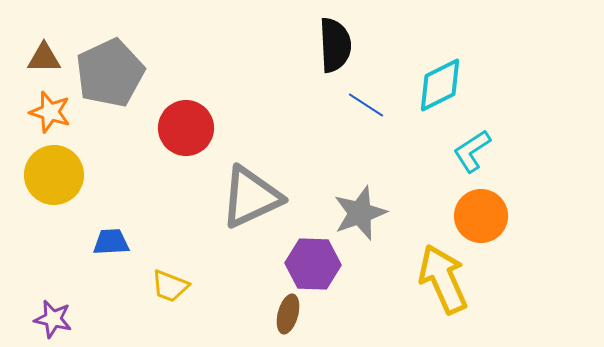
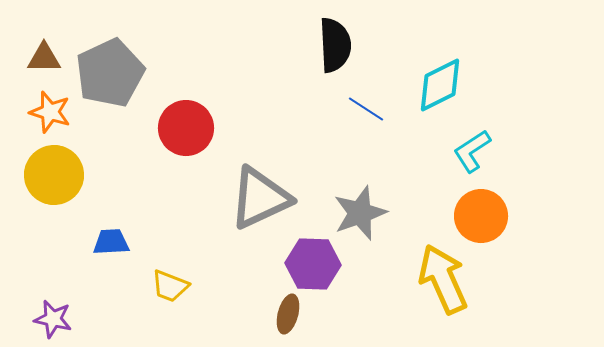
blue line: moved 4 px down
gray triangle: moved 9 px right, 1 px down
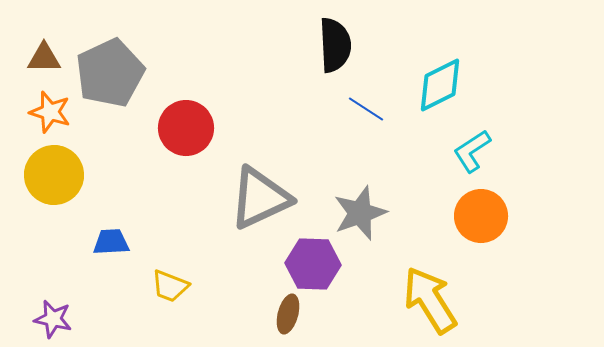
yellow arrow: moved 13 px left, 21 px down; rotated 8 degrees counterclockwise
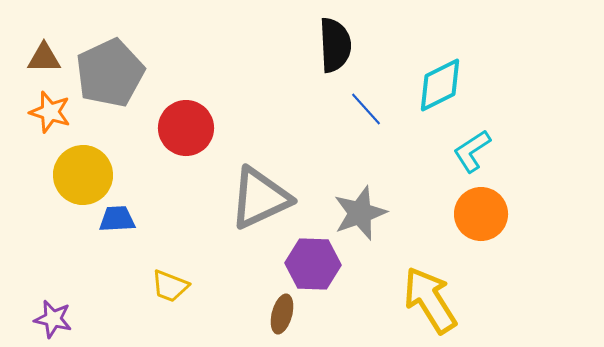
blue line: rotated 15 degrees clockwise
yellow circle: moved 29 px right
orange circle: moved 2 px up
blue trapezoid: moved 6 px right, 23 px up
brown ellipse: moved 6 px left
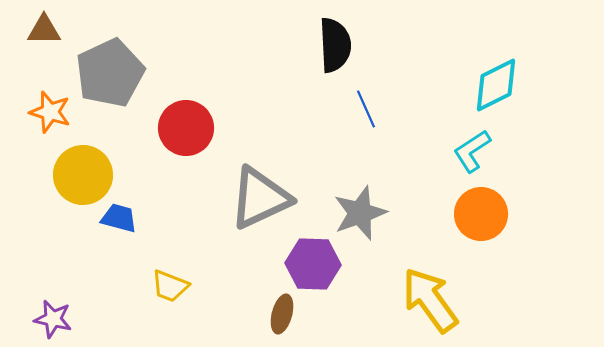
brown triangle: moved 28 px up
cyan diamond: moved 56 px right
blue line: rotated 18 degrees clockwise
blue trapezoid: moved 2 px right, 1 px up; rotated 18 degrees clockwise
yellow arrow: rotated 4 degrees counterclockwise
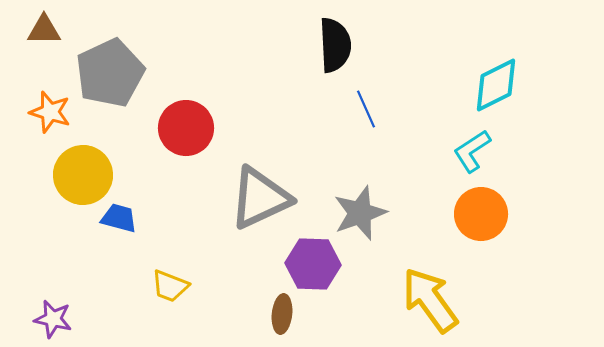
brown ellipse: rotated 9 degrees counterclockwise
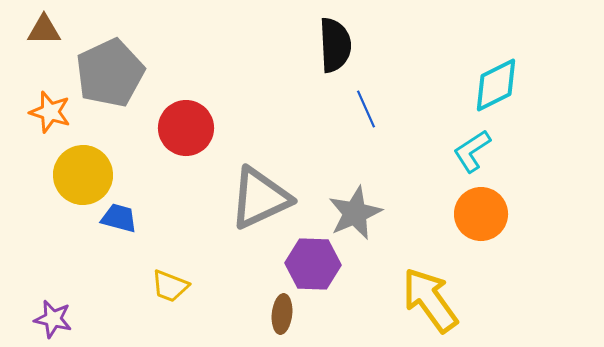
gray star: moved 5 px left; rotated 4 degrees counterclockwise
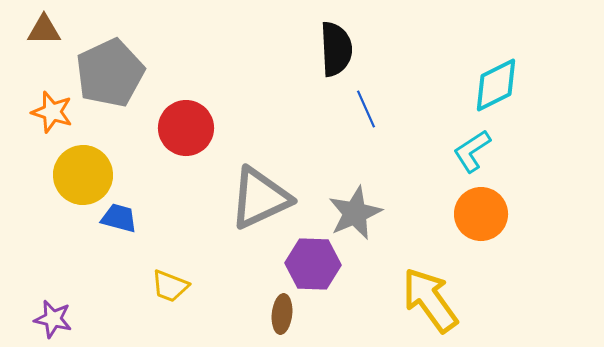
black semicircle: moved 1 px right, 4 px down
orange star: moved 2 px right
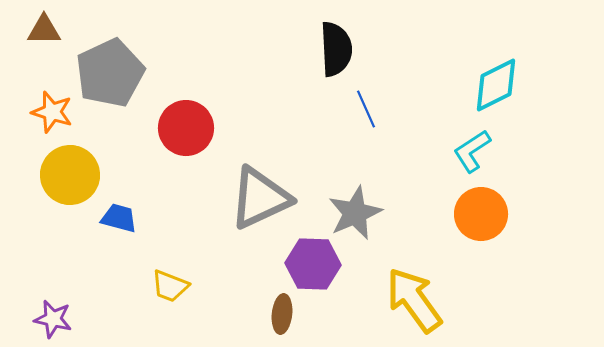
yellow circle: moved 13 px left
yellow arrow: moved 16 px left
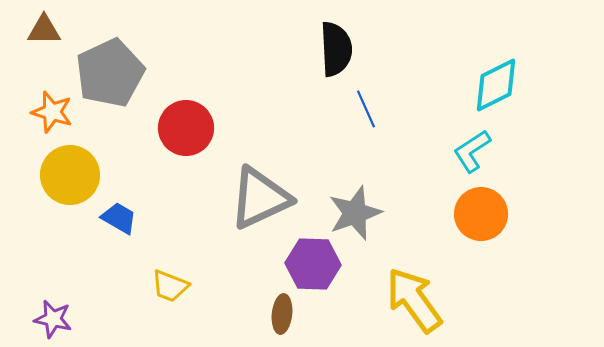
gray star: rotated 4 degrees clockwise
blue trapezoid: rotated 15 degrees clockwise
